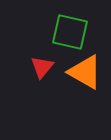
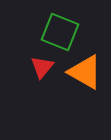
green square: moved 10 px left; rotated 9 degrees clockwise
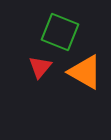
red triangle: moved 2 px left
